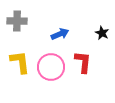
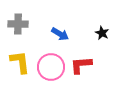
gray cross: moved 1 px right, 3 px down
blue arrow: rotated 54 degrees clockwise
red L-shape: moved 2 px left, 3 px down; rotated 100 degrees counterclockwise
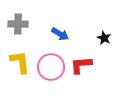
black star: moved 2 px right, 5 px down
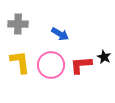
black star: moved 19 px down
pink circle: moved 2 px up
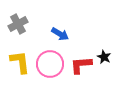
gray cross: rotated 30 degrees counterclockwise
pink circle: moved 1 px left, 1 px up
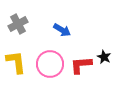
blue arrow: moved 2 px right, 4 px up
yellow L-shape: moved 4 px left
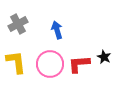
blue arrow: moved 5 px left; rotated 138 degrees counterclockwise
red L-shape: moved 2 px left, 1 px up
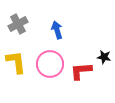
black star: rotated 16 degrees counterclockwise
red L-shape: moved 2 px right, 7 px down
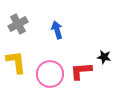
pink circle: moved 10 px down
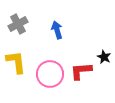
black star: rotated 16 degrees clockwise
